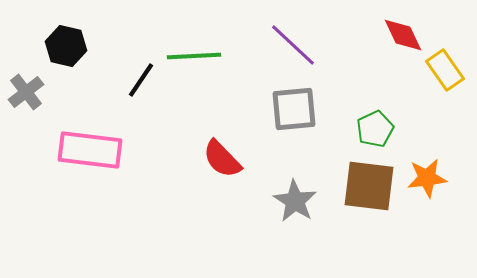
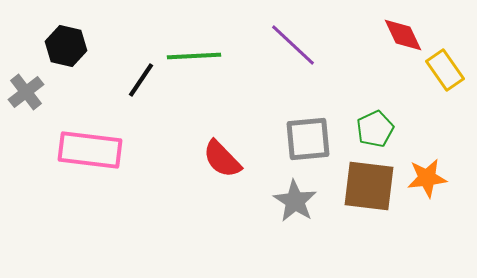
gray square: moved 14 px right, 30 px down
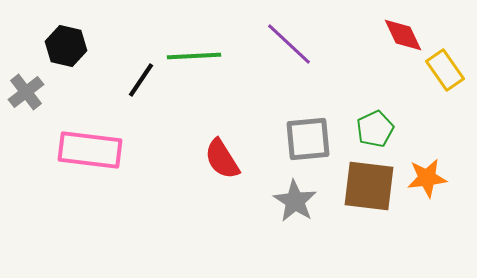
purple line: moved 4 px left, 1 px up
red semicircle: rotated 12 degrees clockwise
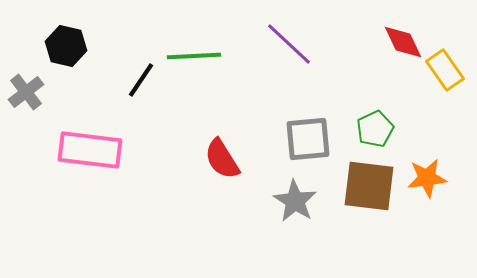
red diamond: moved 7 px down
